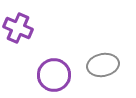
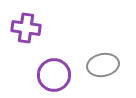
purple cross: moved 8 px right; rotated 16 degrees counterclockwise
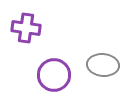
gray ellipse: rotated 16 degrees clockwise
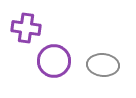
purple circle: moved 14 px up
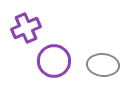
purple cross: rotated 32 degrees counterclockwise
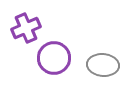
purple circle: moved 3 px up
